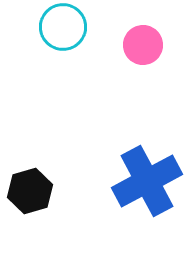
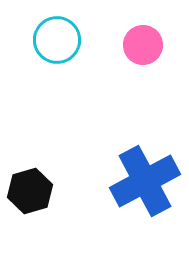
cyan circle: moved 6 px left, 13 px down
blue cross: moved 2 px left
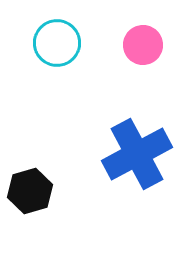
cyan circle: moved 3 px down
blue cross: moved 8 px left, 27 px up
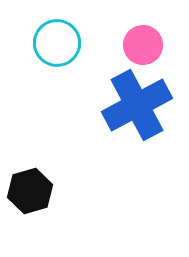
blue cross: moved 49 px up
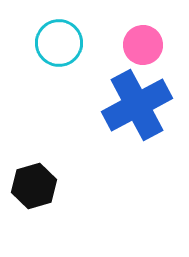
cyan circle: moved 2 px right
black hexagon: moved 4 px right, 5 px up
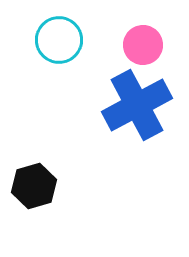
cyan circle: moved 3 px up
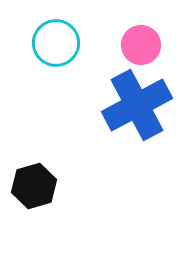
cyan circle: moved 3 px left, 3 px down
pink circle: moved 2 px left
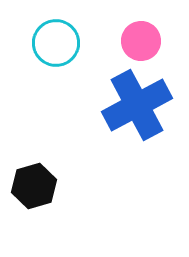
pink circle: moved 4 px up
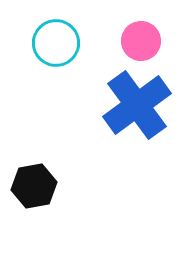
blue cross: rotated 8 degrees counterclockwise
black hexagon: rotated 6 degrees clockwise
